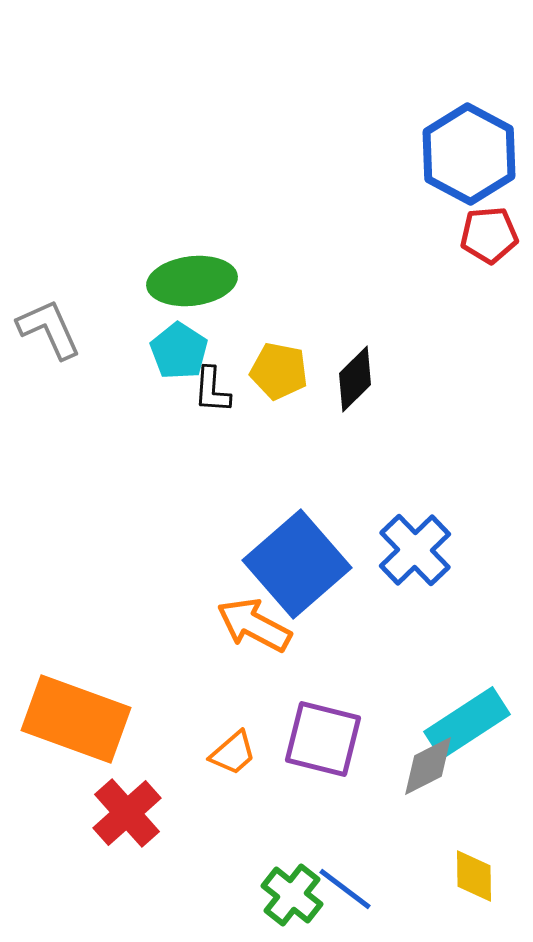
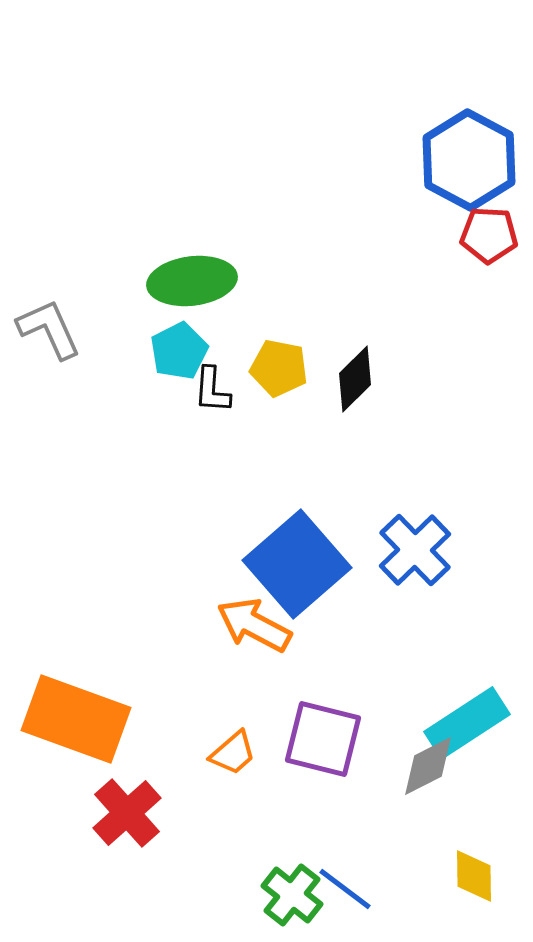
blue hexagon: moved 6 px down
red pentagon: rotated 8 degrees clockwise
cyan pentagon: rotated 12 degrees clockwise
yellow pentagon: moved 3 px up
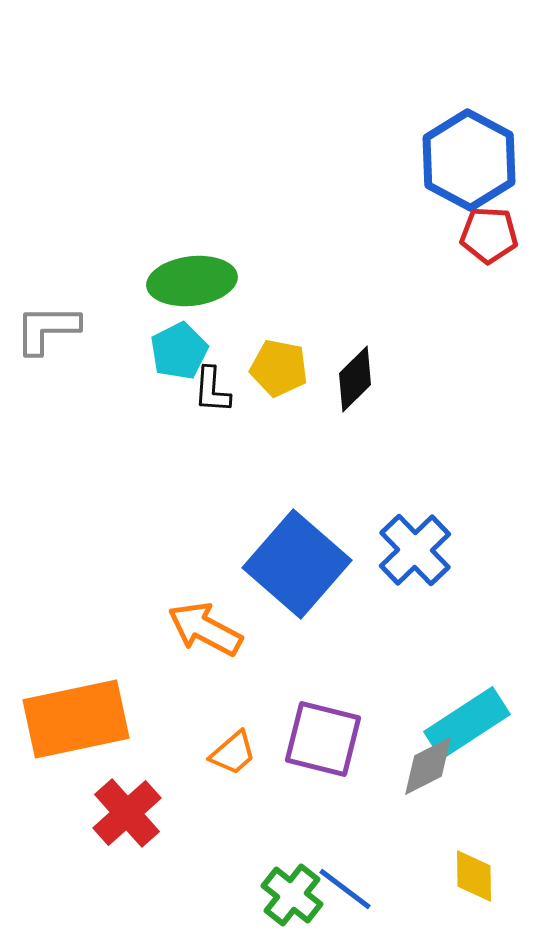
gray L-shape: moved 2 px left; rotated 66 degrees counterclockwise
blue square: rotated 8 degrees counterclockwise
orange arrow: moved 49 px left, 4 px down
orange rectangle: rotated 32 degrees counterclockwise
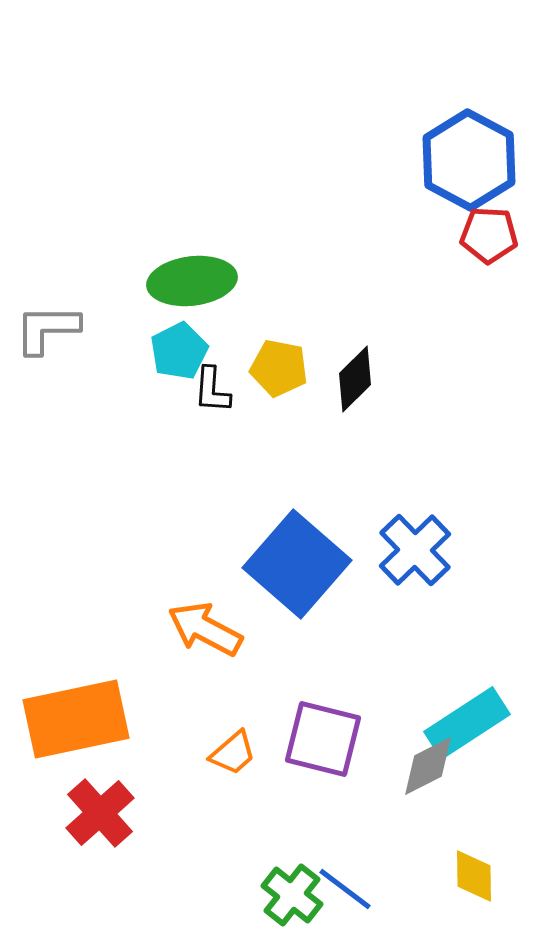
red cross: moved 27 px left
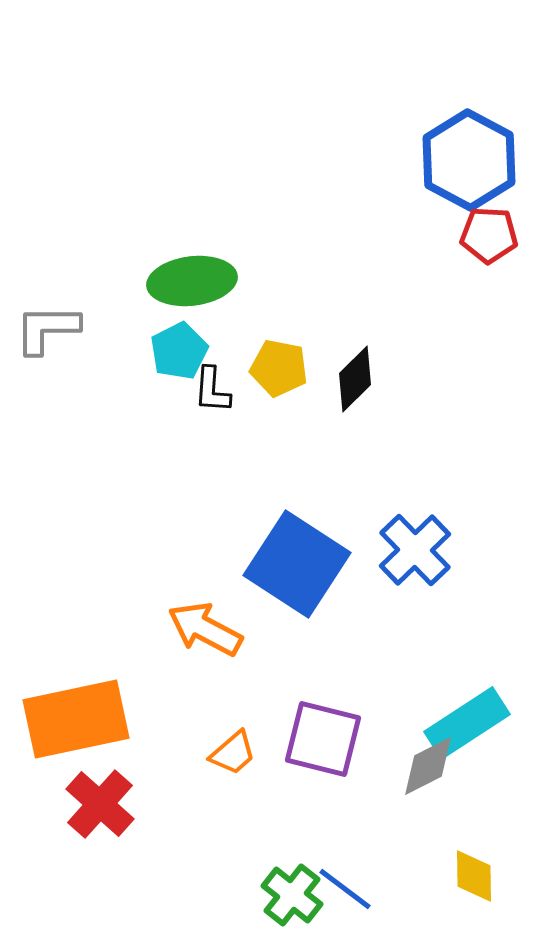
blue square: rotated 8 degrees counterclockwise
red cross: moved 9 px up; rotated 6 degrees counterclockwise
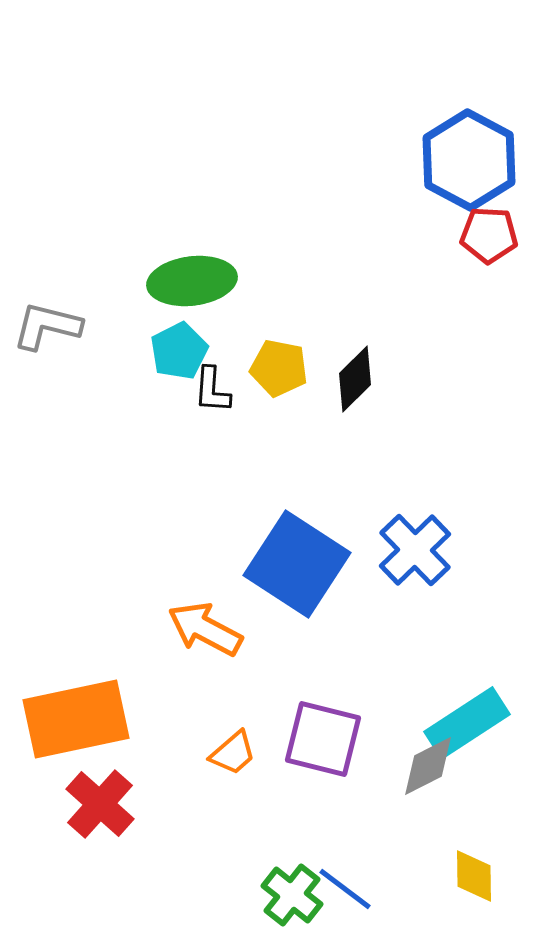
gray L-shape: moved 3 px up; rotated 14 degrees clockwise
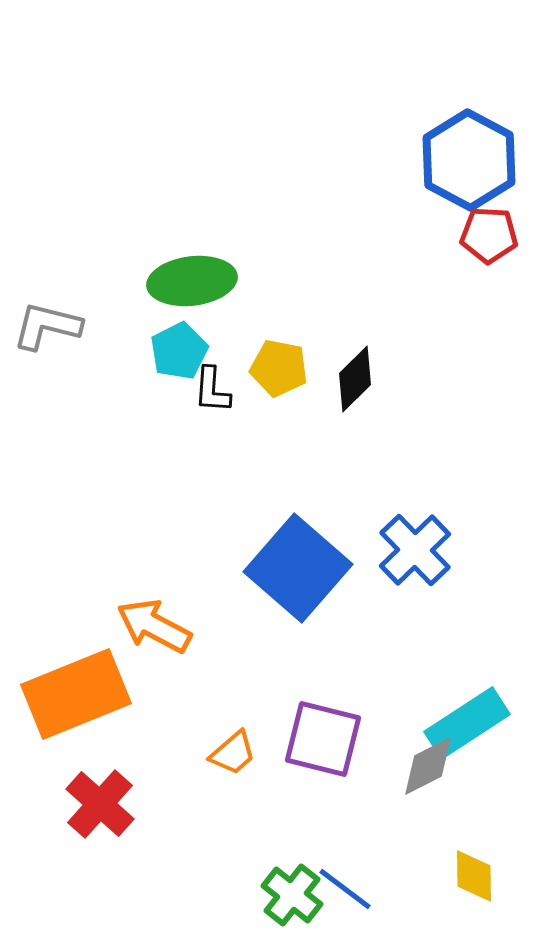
blue square: moved 1 px right, 4 px down; rotated 8 degrees clockwise
orange arrow: moved 51 px left, 3 px up
orange rectangle: moved 25 px up; rotated 10 degrees counterclockwise
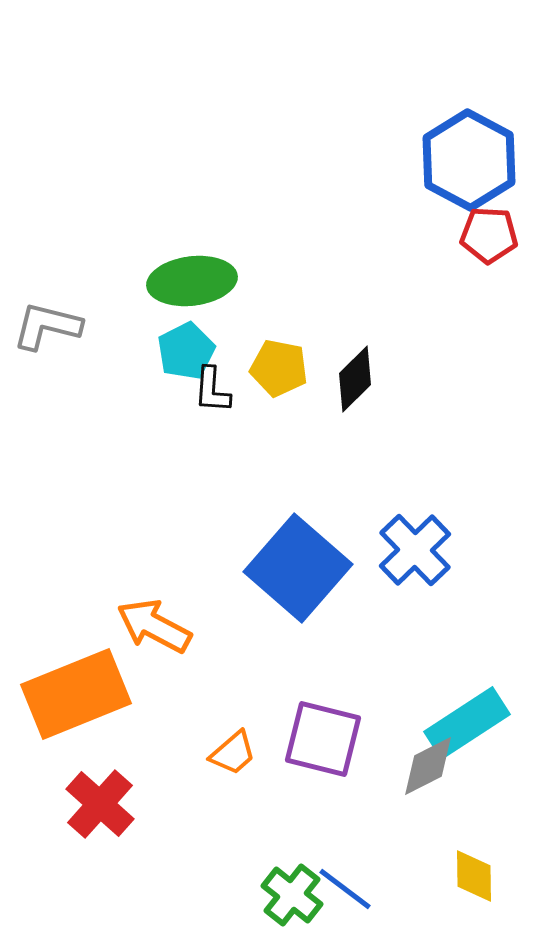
cyan pentagon: moved 7 px right
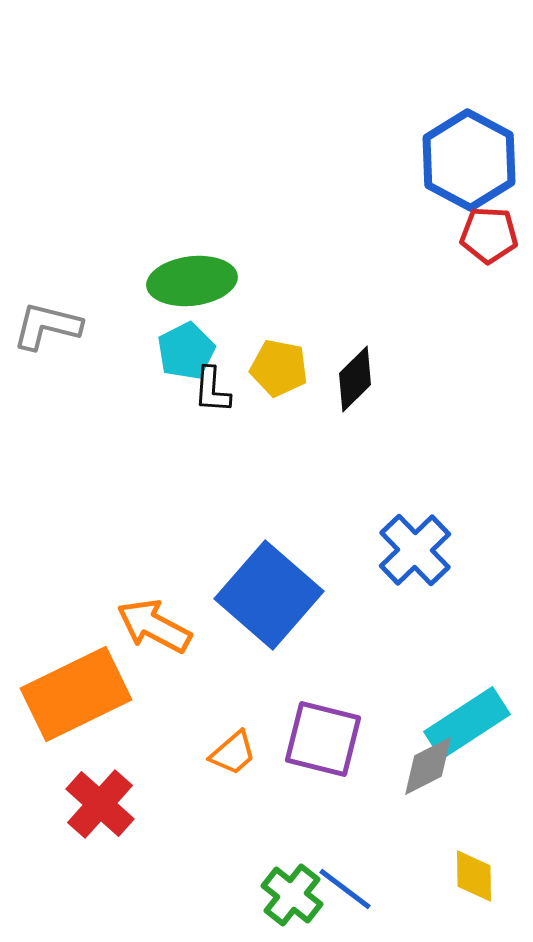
blue square: moved 29 px left, 27 px down
orange rectangle: rotated 4 degrees counterclockwise
